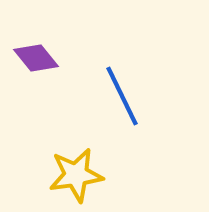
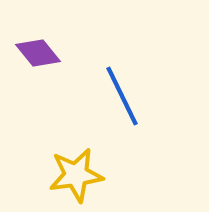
purple diamond: moved 2 px right, 5 px up
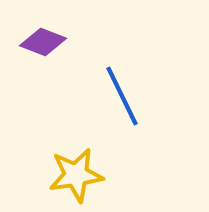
purple diamond: moved 5 px right, 11 px up; rotated 30 degrees counterclockwise
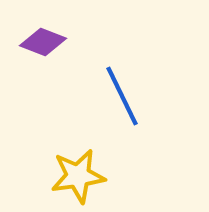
yellow star: moved 2 px right, 1 px down
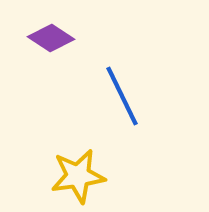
purple diamond: moved 8 px right, 4 px up; rotated 12 degrees clockwise
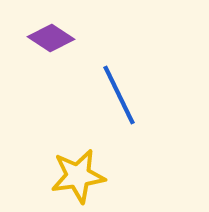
blue line: moved 3 px left, 1 px up
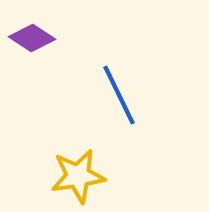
purple diamond: moved 19 px left
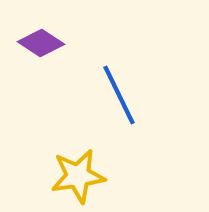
purple diamond: moved 9 px right, 5 px down
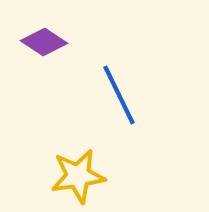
purple diamond: moved 3 px right, 1 px up
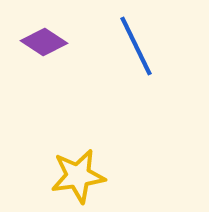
blue line: moved 17 px right, 49 px up
